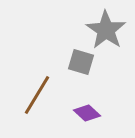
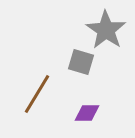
brown line: moved 1 px up
purple diamond: rotated 44 degrees counterclockwise
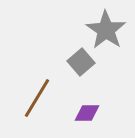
gray square: rotated 32 degrees clockwise
brown line: moved 4 px down
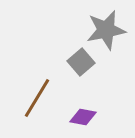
gray star: rotated 27 degrees clockwise
purple diamond: moved 4 px left, 4 px down; rotated 12 degrees clockwise
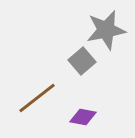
gray square: moved 1 px right, 1 px up
brown line: rotated 21 degrees clockwise
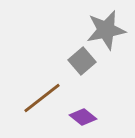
brown line: moved 5 px right
purple diamond: rotated 28 degrees clockwise
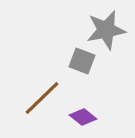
gray square: rotated 28 degrees counterclockwise
brown line: rotated 6 degrees counterclockwise
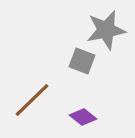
brown line: moved 10 px left, 2 px down
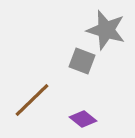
gray star: rotated 27 degrees clockwise
purple diamond: moved 2 px down
